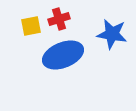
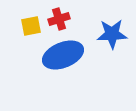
blue star: rotated 12 degrees counterclockwise
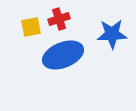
yellow square: moved 1 px down
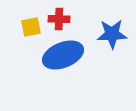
red cross: rotated 20 degrees clockwise
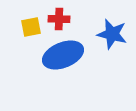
blue star: rotated 16 degrees clockwise
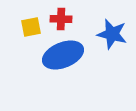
red cross: moved 2 px right
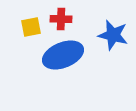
blue star: moved 1 px right, 1 px down
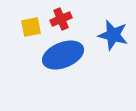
red cross: rotated 25 degrees counterclockwise
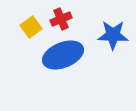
yellow square: rotated 25 degrees counterclockwise
blue star: rotated 12 degrees counterclockwise
